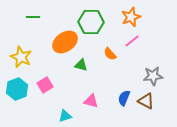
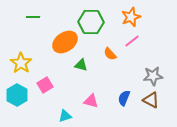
yellow star: moved 6 px down; rotated 10 degrees clockwise
cyan hexagon: moved 6 px down; rotated 10 degrees counterclockwise
brown triangle: moved 5 px right, 1 px up
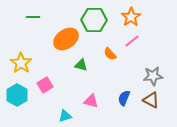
orange star: rotated 12 degrees counterclockwise
green hexagon: moved 3 px right, 2 px up
orange ellipse: moved 1 px right, 3 px up
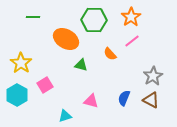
orange ellipse: rotated 65 degrees clockwise
gray star: rotated 24 degrees counterclockwise
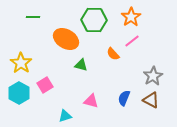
orange semicircle: moved 3 px right
cyan hexagon: moved 2 px right, 2 px up
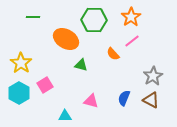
cyan triangle: rotated 16 degrees clockwise
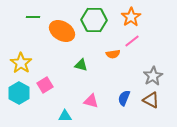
orange ellipse: moved 4 px left, 8 px up
orange semicircle: rotated 56 degrees counterclockwise
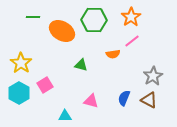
brown triangle: moved 2 px left
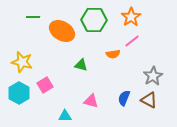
yellow star: moved 1 px right, 1 px up; rotated 20 degrees counterclockwise
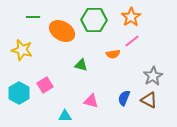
yellow star: moved 12 px up
